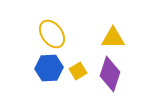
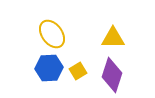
purple diamond: moved 2 px right, 1 px down
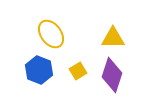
yellow ellipse: moved 1 px left
blue hexagon: moved 10 px left, 2 px down; rotated 24 degrees clockwise
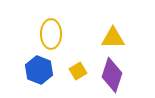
yellow ellipse: rotated 36 degrees clockwise
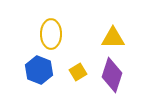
yellow square: moved 1 px down
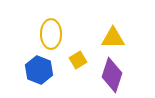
yellow square: moved 12 px up
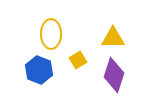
purple diamond: moved 2 px right
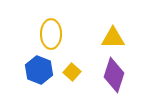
yellow square: moved 6 px left, 12 px down; rotated 18 degrees counterclockwise
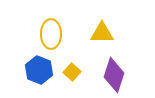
yellow triangle: moved 11 px left, 5 px up
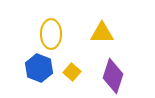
blue hexagon: moved 2 px up
purple diamond: moved 1 px left, 1 px down
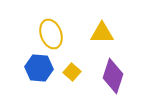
yellow ellipse: rotated 20 degrees counterclockwise
blue hexagon: rotated 16 degrees counterclockwise
